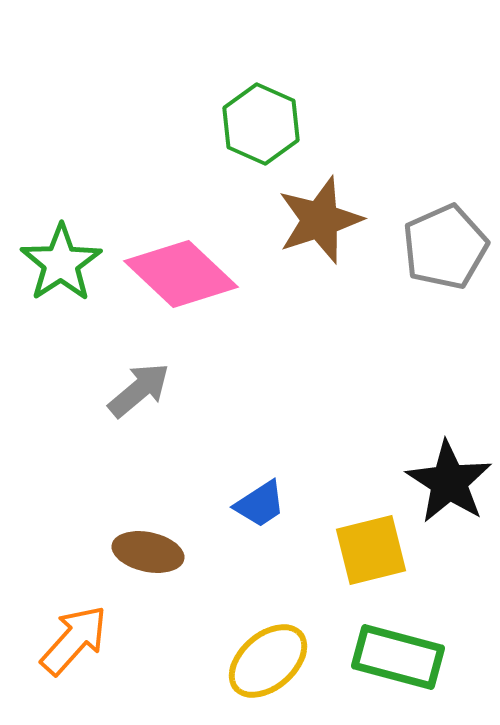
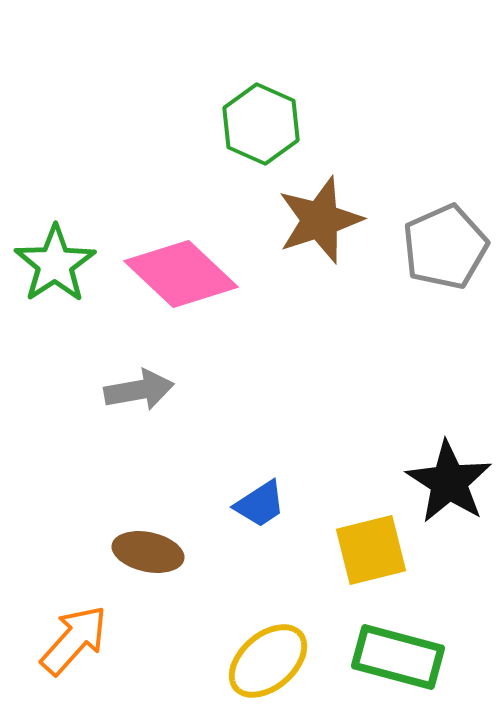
green star: moved 6 px left, 1 px down
gray arrow: rotated 30 degrees clockwise
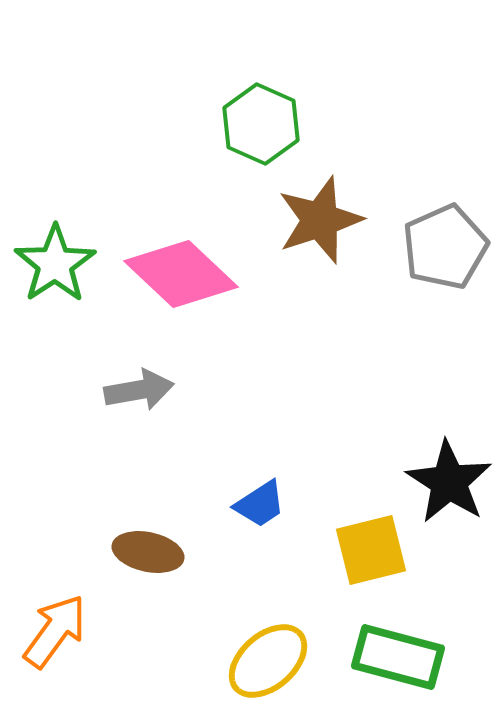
orange arrow: moved 19 px left, 9 px up; rotated 6 degrees counterclockwise
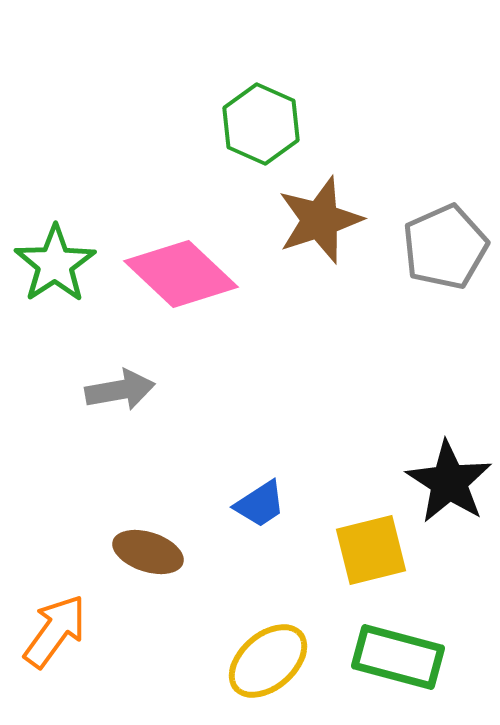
gray arrow: moved 19 px left
brown ellipse: rotated 6 degrees clockwise
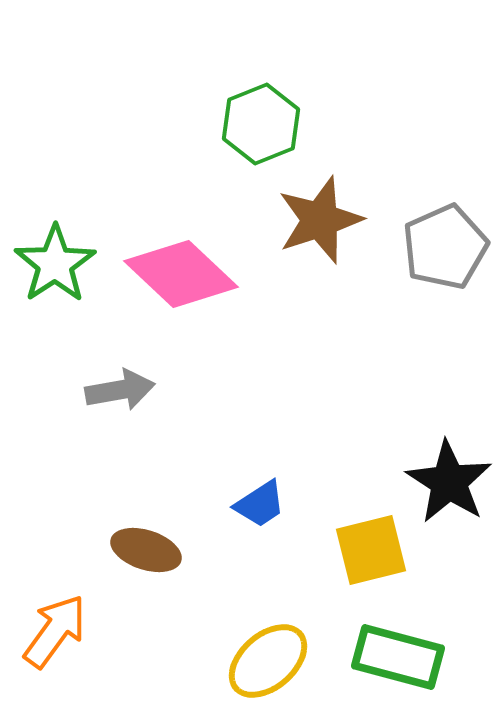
green hexagon: rotated 14 degrees clockwise
brown ellipse: moved 2 px left, 2 px up
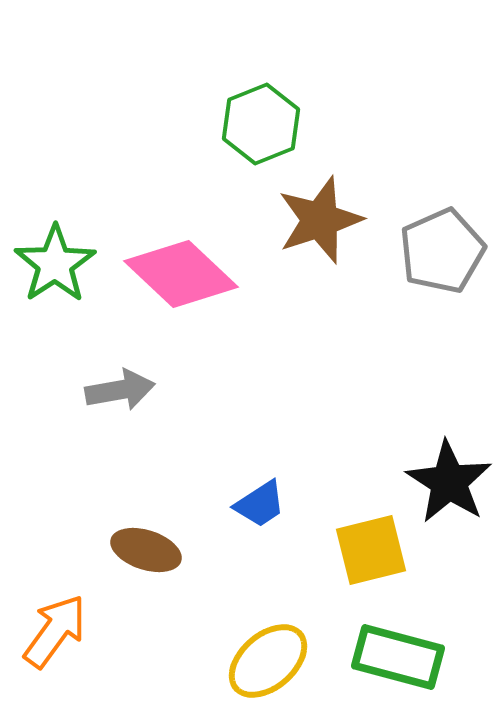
gray pentagon: moved 3 px left, 4 px down
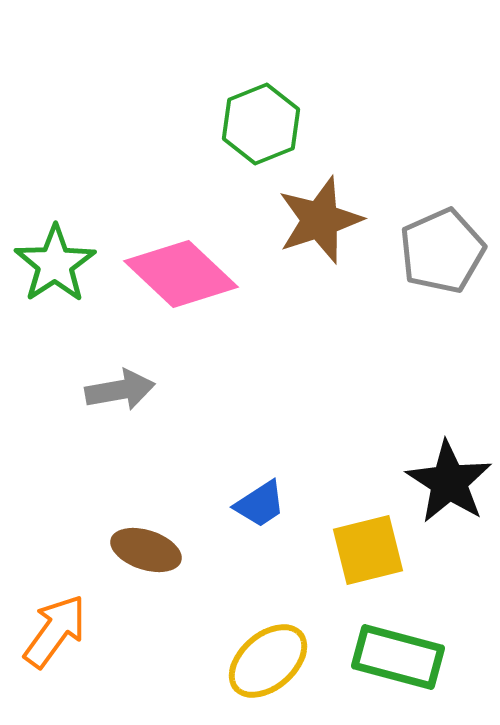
yellow square: moved 3 px left
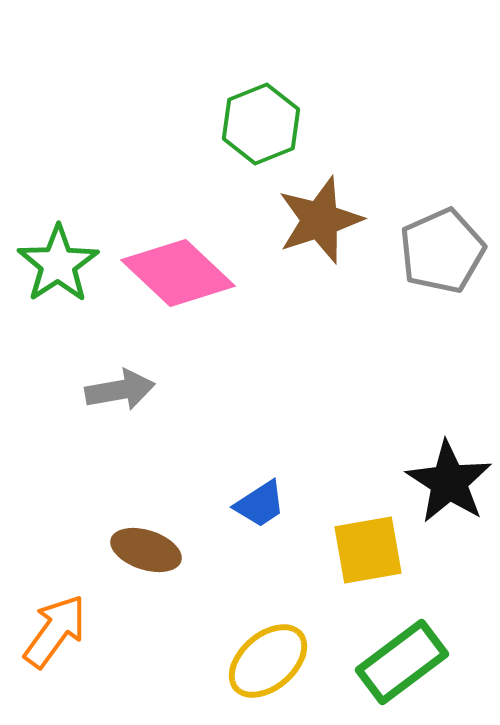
green star: moved 3 px right
pink diamond: moved 3 px left, 1 px up
yellow square: rotated 4 degrees clockwise
green rectangle: moved 4 px right, 5 px down; rotated 52 degrees counterclockwise
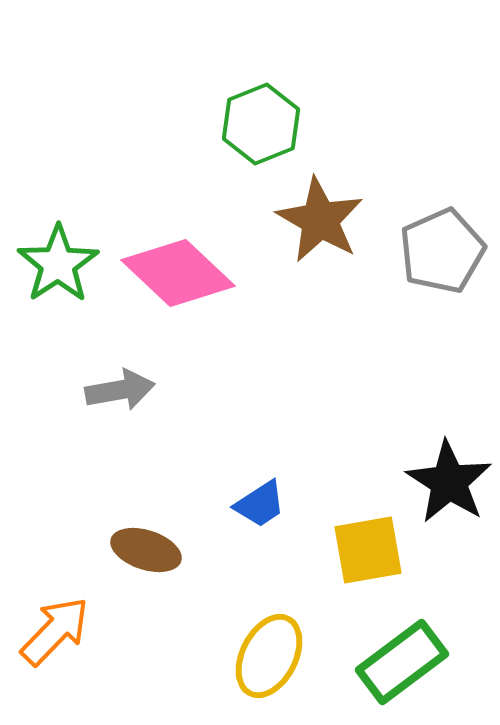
brown star: rotated 24 degrees counterclockwise
orange arrow: rotated 8 degrees clockwise
yellow ellipse: moved 1 px right, 5 px up; rotated 22 degrees counterclockwise
